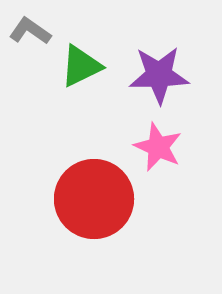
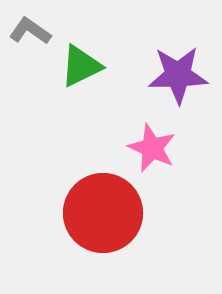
purple star: moved 19 px right
pink star: moved 6 px left, 1 px down
red circle: moved 9 px right, 14 px down
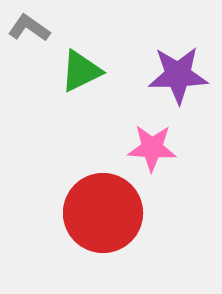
gray L-shape: moved 1 px left, 3 px up
green triangle: moved 5 px down
pink star: rotated 21 degrees counterclockwise
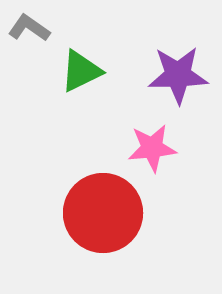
pink star: rotated 9 degrees counterclockwise
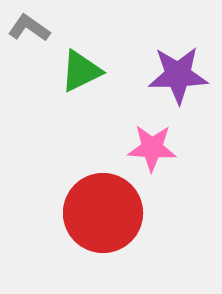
pink star: rotated 9 degrees clockwise
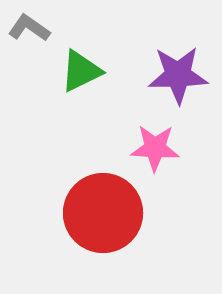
pink star: moved 3 px right
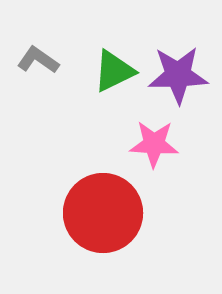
gray L-shape: moved 9 px right, 32 px down
green triangle: moved 33 px right
pink star: moved 1 px left, 4 px up
